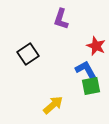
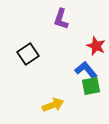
blue L-shape: rotated 10 degrees counterclockwise
yellow arrow: rotated 20 degrees clockwise
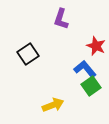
blue L-shape: moved 1 px left, 1 px up
green square: rotated 24 degrees counterclockwise
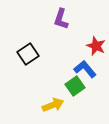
green square: moved 16 px left
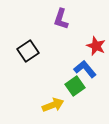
black square: moved 3 px up
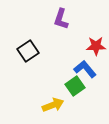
red star: rotated 24 degrees counterclockwise
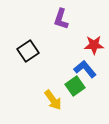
red star: moved 2 px left, 1 px up
yellow arrow: moved 5 px up; rotated 75 degrees clockwise
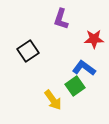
red star: moved 6 px up
blue L-shape: moved 1 px left, 1 px up; rotated 15 degrees counterclockwise
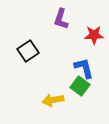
red star: moved 4 px up
blue L-shape: rotated 40 degrees clockwise
green square: moved 5 px right; rotated 18 degrees counterclockwise
yellow arrow: rotated 115 degrees clockwise
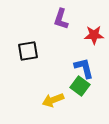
black square: rotated 25 degrees clockwise
yellow arrow: rotated 10 degrees counterclockwise
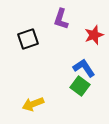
red star: rotated 18 degrees counterclockwise
black square: moved 12 px up; rotated 10 degrees counterclockwise
blue L-shape: rotated 20 degrees counterclockwise
yellow arrow: moved 20 px left, 4 px down
